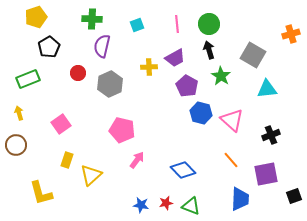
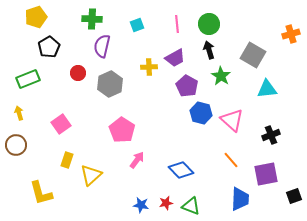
pink pentagon: rotated 20 degrees clockwise
blue diamond: moved 2 px left
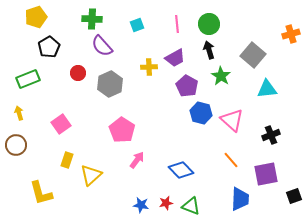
purple semicircle: rotated 55 degrees counterclockwise
gray square: rotated 10 degrees clockwise
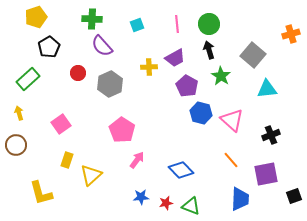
green rectangle: rotated 20 degrees counterclockwise
blue star: moved 8 px up; rotated 14 degrees counterclockwise
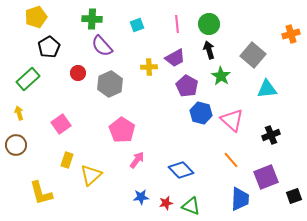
purple square: moved 3 px down; rotated 10 degrees counterclockwise
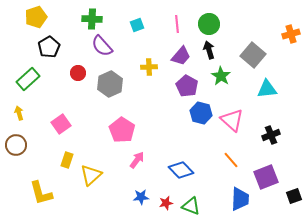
purple trapezoid: moved 6 px right, 2 px up; rotated 20 degrees counterclockwise
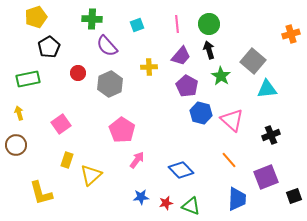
purple semicircle: moved 5 px right
gray square: moved 6 px down
green rectangle: rotated 30 degrees clockwise
orange line: moved 2 px left
blue trapezoid: moved 3 px left
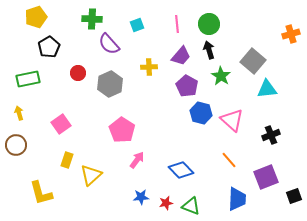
purple semicircle: moved 2 px right, 2 px up
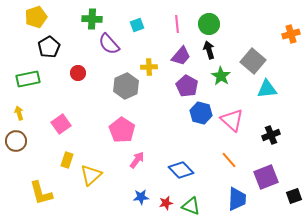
gray hexagon: moved 16 px right, 2 px down
brown circle: moved 4 px up
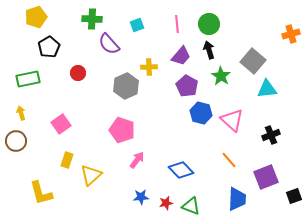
yellow arrow: moved 2 px right
pink pentagon: rotated 15 degrees counterclockwise
